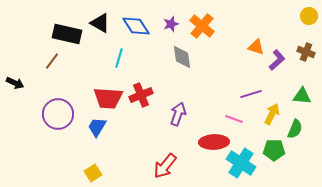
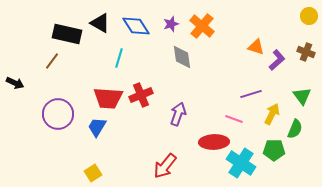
green triangle: rotated 48 degrees clockwise
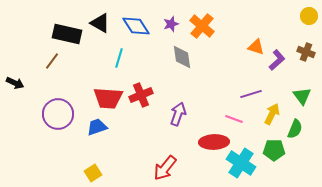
blue trapezoid: rotated 40 degrees clockwise
red arrow: moved 2 px down
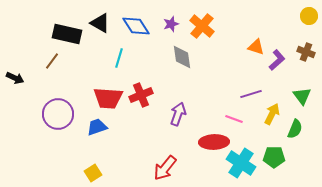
black arrow: moved 5 px up
green pentagon: moved 7 px down
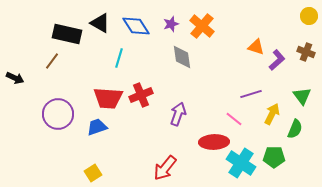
pink line: rotated 18 degrees clockwise
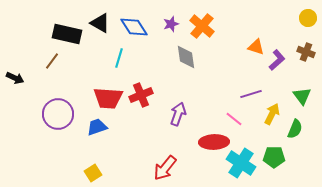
yellow circle: moved 1 px left, 2 px down
blue diamond: moved 2 px left, 1 px down
gray diamond: moved 4 px right
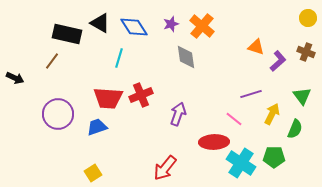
purple L-shape: moved 1 px right, 1 px down
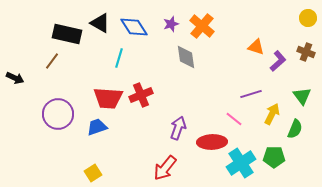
purple arrow: moved 14 px down
red ellipse: moved 2 px left
cyan cross: rotated 24 degrees clockwise
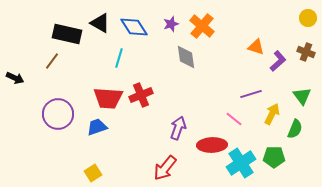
red ellipse: moved 3 px down
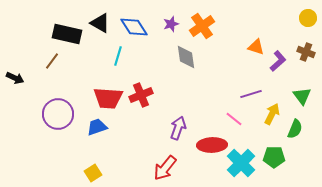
orange cross: rotated 15 degrees clockwise
cyan line: moved 1 px left, 2 px up
cyan cross: rotated 12 degrees counterclockwise
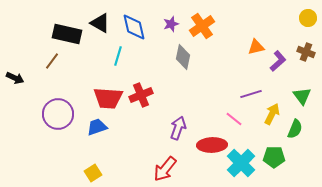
blue diamond: rotated 20 degrees clockwise
orange triangle: rotated 30 degrees counterclockwise
gray diamond: moved 3 px left; rotated 20 degrees clockwise
red arrow: moved 1 px down
